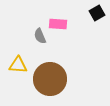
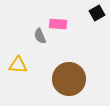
brown circle: moved 19 px right
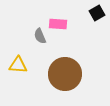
brown circle: moved 4 px left, 5 px up
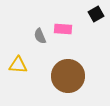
black square: moved 1 px left, 1 px down
pink rectangle: moved 5 px right, 5 px down
brown circle: moved 3 px right, 2 px down
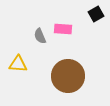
yellow triangle: moved 1 px up
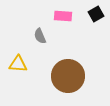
pink rectangle: moved 13 px up
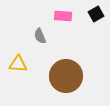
brown circle: moved 2 px left
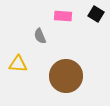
black square: rotated 28 degrees counterclockwise
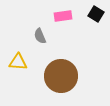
pink rectangle: rotated 12 degrees counterclockwise
yellow triangle: moved 2 px up
brown circle: moved 5 px left
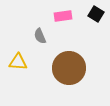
brown circle: moved 8 px right, 8 px up
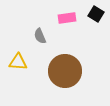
pink rectangle: moved 4 px right, 2 px down
brown circle: moved 4 px left, 3 px down
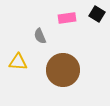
black square: moved 1 px right
brown circle: moved 2 px left, 1 px up
